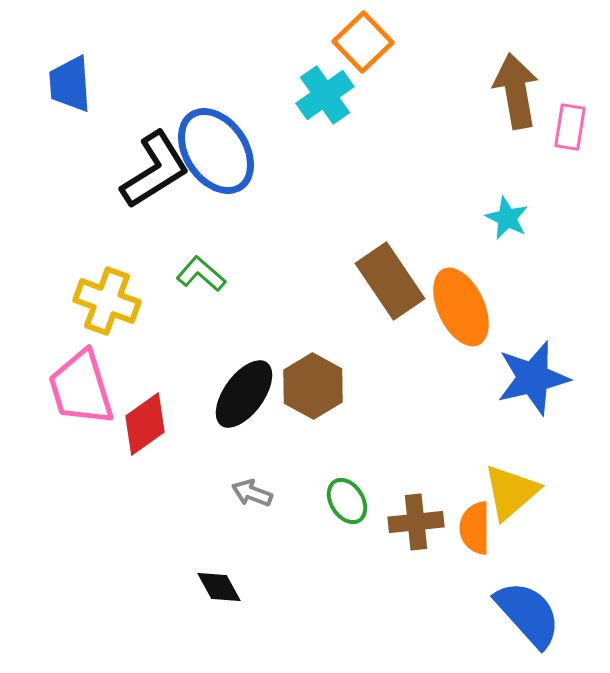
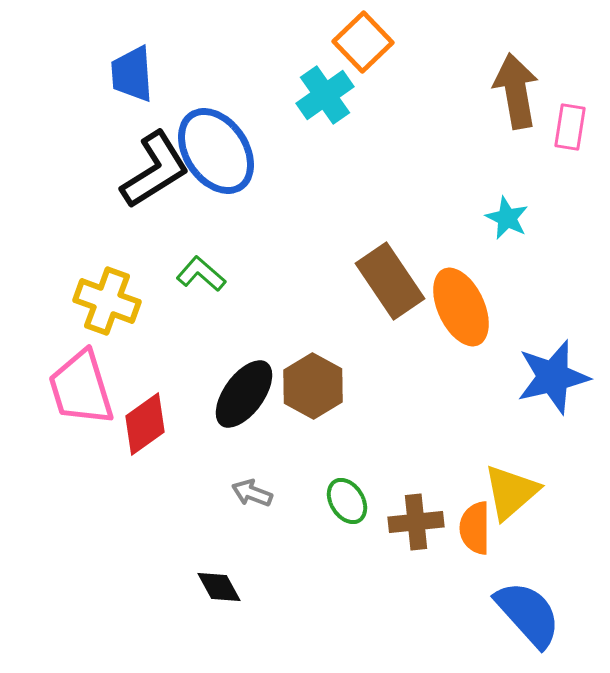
blue trapezoid: moved 62 px right, 10 px up
blue star: moved 20 px right, 1 px up
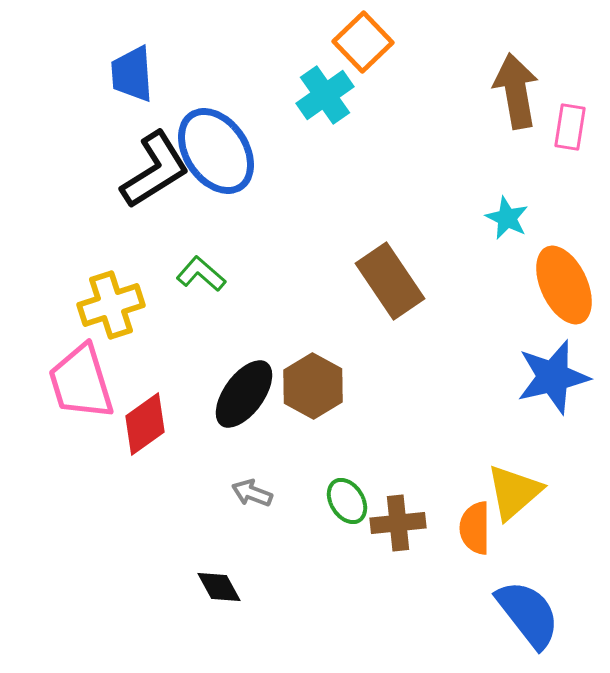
yellow cross: moved 4 px right, 4 px down; rotated 38 degrees counterclockwise
orange ellipse: moved 103 px right, 22 px up
pink trapezoid: moved 6 px up
yellow triangle: moved 3 px right
brown cross: moved 18 px left, 1 px down
blue semicircle: rotated 4 degrees clockwise
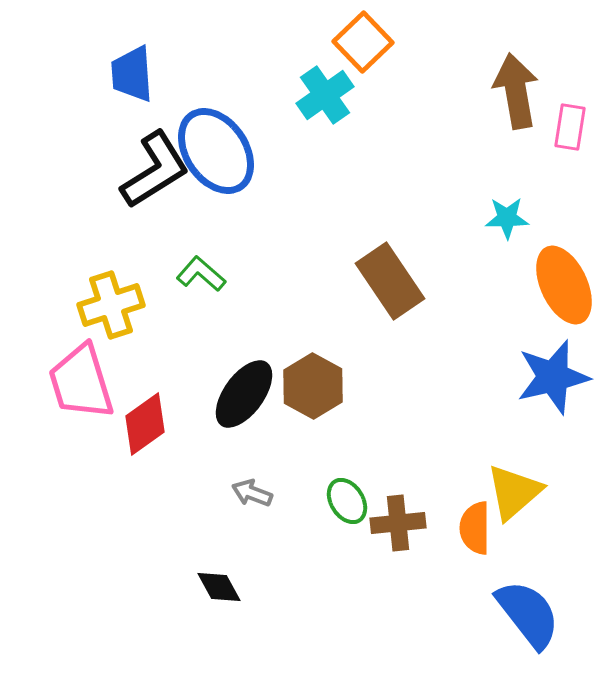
cyan star: rotated 27 degrees counterclockwise
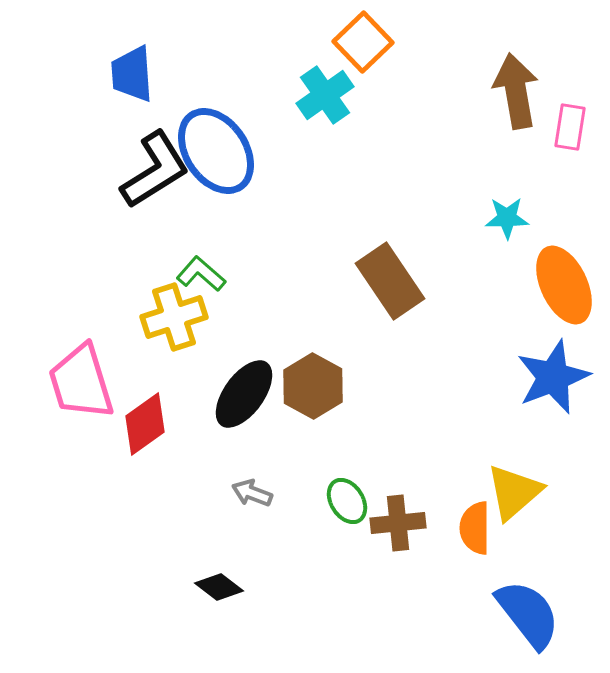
yellow cross: moved 63 px right, 12 px down
blue star: rotated 8 degrees counterclockwise
black diamond: rotated 24 degrees counterclockwise
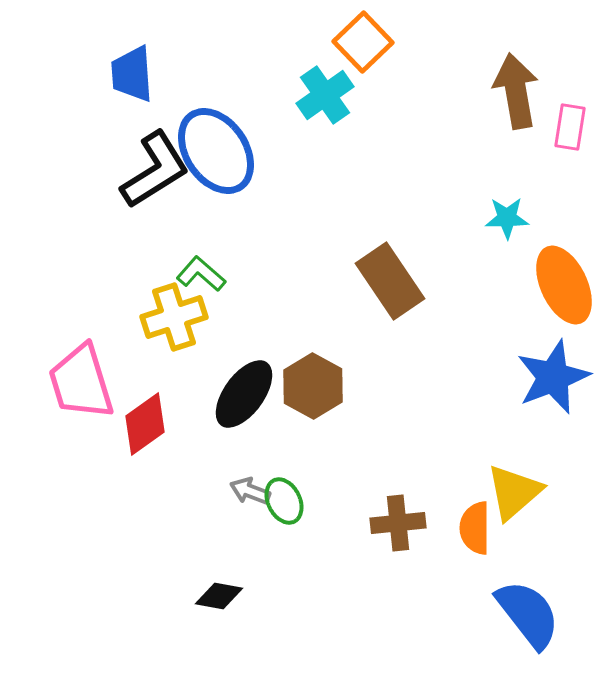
gray arrow: moved 2 px left, 2 px up
green ellipse: moved 63 px left; rotated 6 degrees clockwise
black diamond: moved 9 px down; rotated 27 degrees counterclockwise
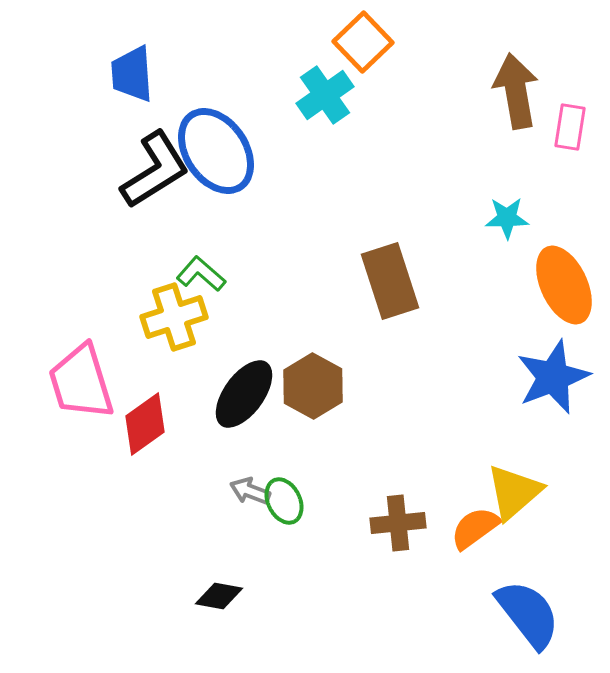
brown rectangle: rotated 16 degrees clockwise
orange semicircle: rotated 54 degrees clockwise
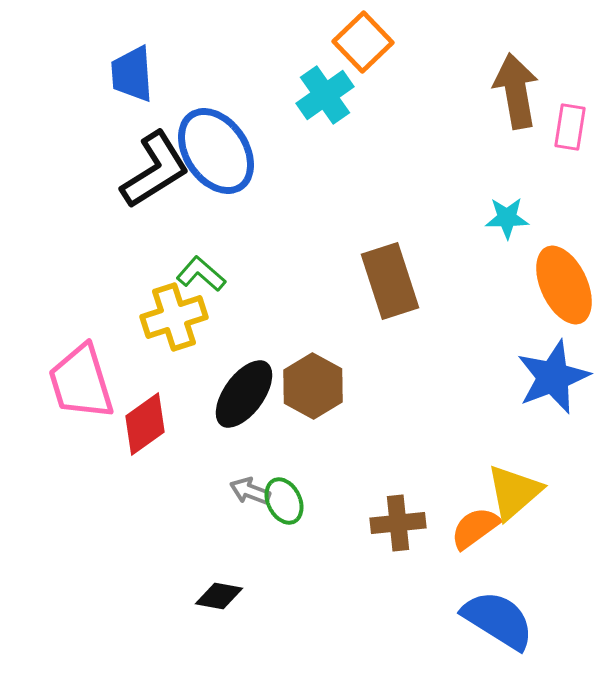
blue semicircle: moved 30 px left, 6 px down; rotated 20 degrees counterclockwise
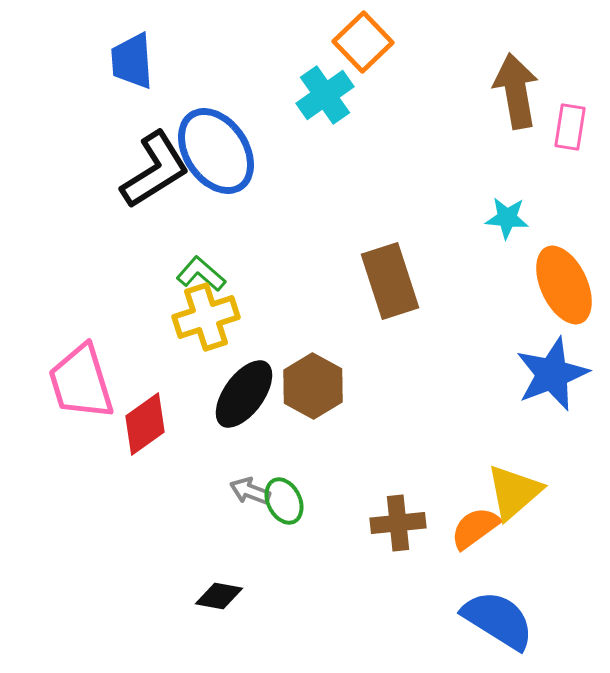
blue trapezoid: moved 13 px up
cyan star: rotated 6 degrees clockwise
yellow cross: moved 32 px right
blue star: moved 1 px left, 3 px up
